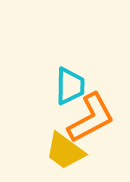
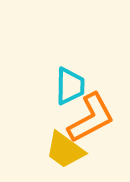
yellow trapezoid: moved 1 px up
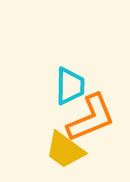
orange L-shape: rotated 6 degrees clockwise
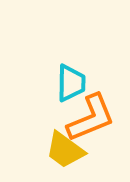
cyan trapezoid: moved 1 px right, 3 px up
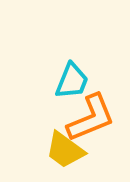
cyan trapezoid: moved 1 px right, 2 px up; rotated 21 degrees clockwise
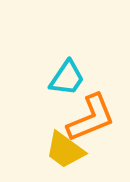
cyan trapezoid: moved 5 px left, 3 px up; rotated 12 degrees clockwise
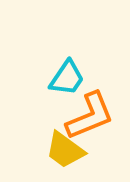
orange L-shape: moved 1 px left, 2 px up
